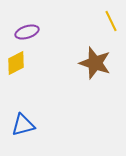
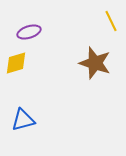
purple ellipse: moved 2 px right
yellow diamond: rotated 10 degrees clockwise
blue triangle: moved 5 px up
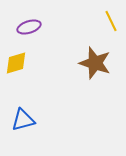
purple ellipse: moved 5 px up
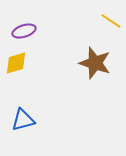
yellow line: rotated 30 degrees counterclockwise
purple ellipse: moved 5 px left, 4 px down
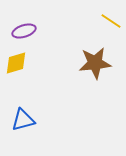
brown star: rotated 24 degrees counterclockwise
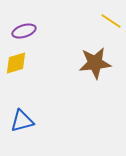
blue triangle: moved 1 px left, 1 px down
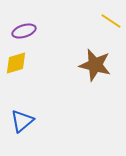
brown star: moved 2 px down; rotated 20 degrees clockwise
blue triangle: rotated 25 degrees counterclockwise
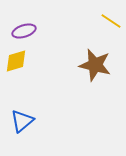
yellow diamond: moved 2 px up
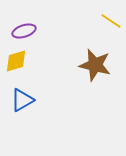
blue triangle: moved 21 px up; rotated 10 degrees clockwise
